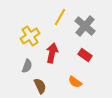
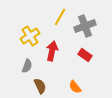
gray cross: rotated 30 degrees clockwise
red arrow: moved 2 px up
orange semicircle: moved 5 px down; rotated 16 degrees clockwise
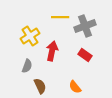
yellow line: rotated 60 degrees clockwise
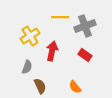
gray semicircle: moved 1 px down
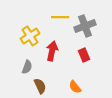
red rectangle: moved 1 px left; rotated 32 degrees clockwise
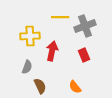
yellow cross: rotated 30 degrees clockwise
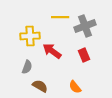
red arrow: rotated 66 degrees counterclockwise
brown semicircle: rotated 35 degrees counterclockwise
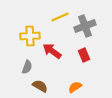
yellow line: rotated 24 degrees counterclockwise
orange semicircle: rotated 96 degrees clockwise
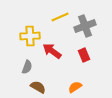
brown semicircle: moved 2 px left, 1 px down
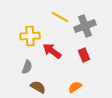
yellow line: rotated 54 degrees clockwise
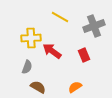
gray cross: moved 9 px right
yellow cross: moved 1 px right, 2 px down
